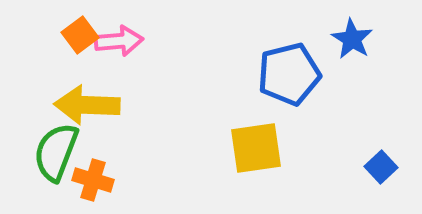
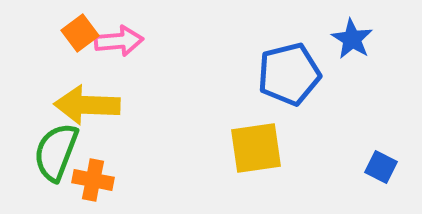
orange square: moved 2 px up
blue square: rotated 20 degrees counterclockwise
orange cross: rotated 6 degrees counterclockwise
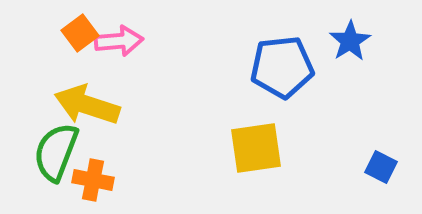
blue star: moved 2 px left, 2 px down; rotated 9 degrees clockwise
blue pentagon: moved 7 px left, 7 px up; rotated 8 degrees clockwise
yellow arrow: rotated 16 degrees clockwise
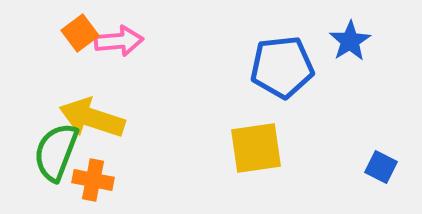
yellow arrow: moved 5 px right, 13 px down
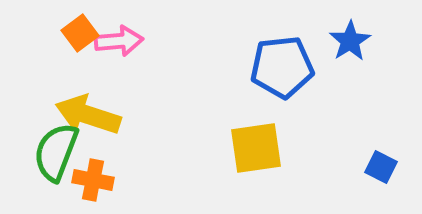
yellow arrow: moved 4 px left, 3 px up
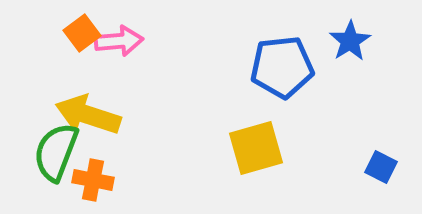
orange square: moved 2 px right
yellow square: rotated 8 degrees counterclockwise
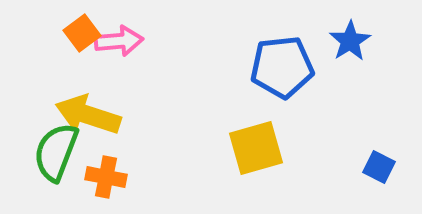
blue square: moved 2 px left
orange cross: moved 13 px right, 3 px up
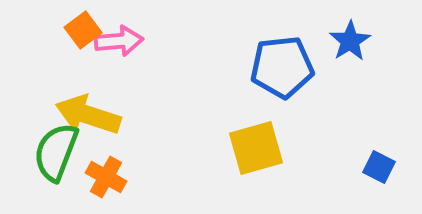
orange square: moved 1 px right, 3 px up
orange cross: rotated 18 degrees clockwise
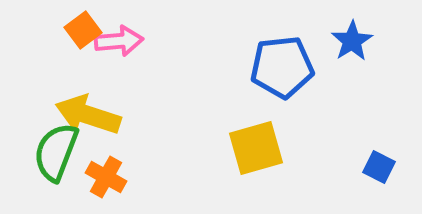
blue star: moved 2 px right
